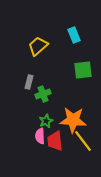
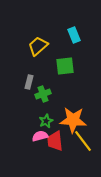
green square: moved 18 px left, 4 px up
pink semicircle: rotated 77 degrees clockwise
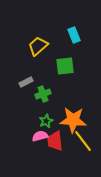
gray rectangle: moved 3 px left; rotated 48 degrees clockwise
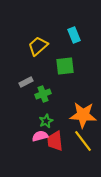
orange star: moved 10 px right, 5 px up
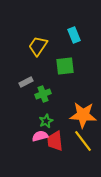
yellow trapezoid: rotated 15 degrees counterclockwise
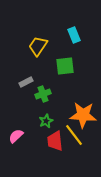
pink semicircle: moved 24 px left; rotated 28 degrees counterclockwise
yellow line: moved 9 px left, 6 px up
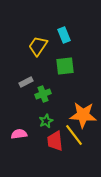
cyan rectangle: moved 10 px left
pink semicircle: moved 3 px right, 2 px up; rotated 35 degrees clockwise
